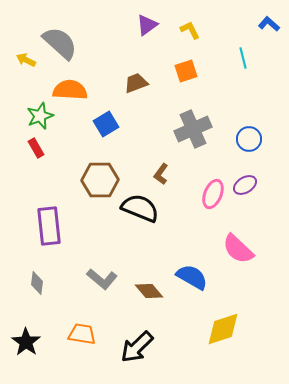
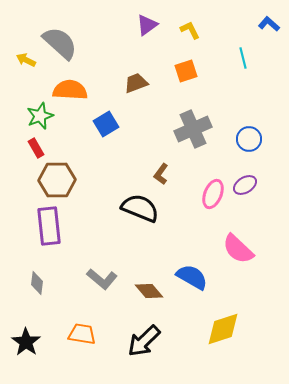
brown hexagon: moved 43 px left
black arrow: moved 7 px right, 6 px up
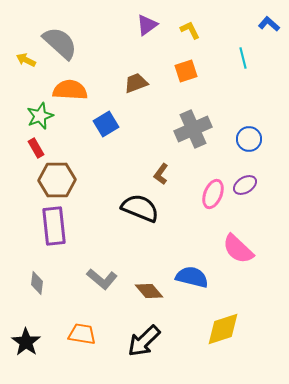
purple rectangle: moved 5 px right
blue semicircle: rotated 16 degrees counterclockwise
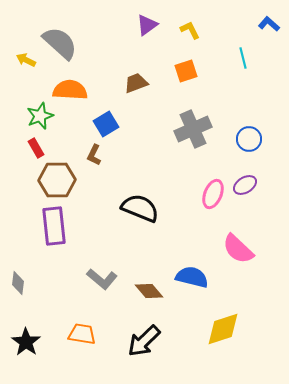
brown L-shape: moved 67 px left, 19 px up; rotated 10 degrees counterclockwise
gray diamond: moved 19 px left
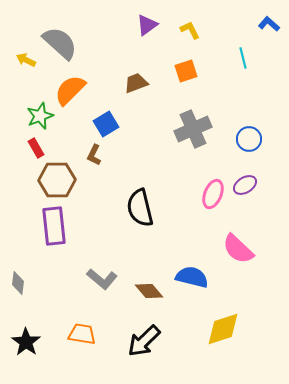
orange semicircle: rotated 48 degrees counterclockwise
black semicircle: rotated 126 degrees counterclockwise
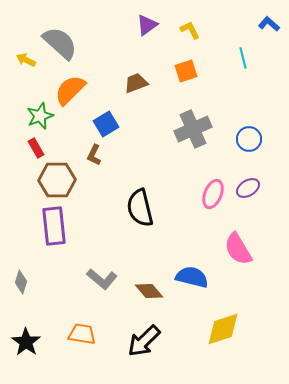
purple ellipse: moved 3 px right, 3 px down
pink semicircle: rotated 16 degrees clockwise
gray diamond: moved 3 px right, 1 px up; rotated 10 degrees clockwise
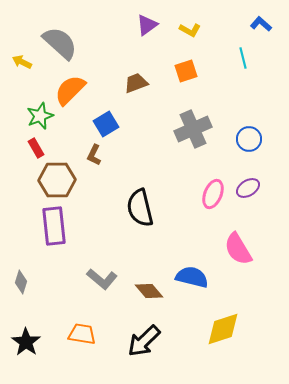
blue L-shape: moved 8 px left
yellow L-shape: rotated 145 degrees clockwise
yellow arrow: moved 4 px left, 2 px down
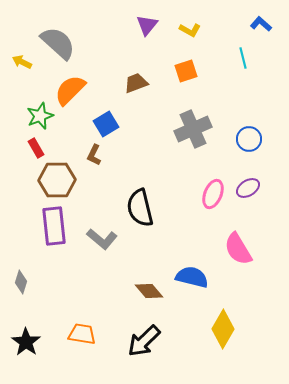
purple triangle: rotated 15 degrees counterclockwise
gray semicircle: moved 2 px left
gray L-shape: moved 40 px up
yellow diamond: rotated 42 degrees counterclockwise
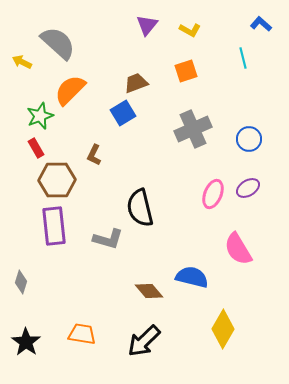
blue square: moved 17 px right, 11 px up
gray L-shape: moved 6 px right; rotated 24 degrees counterclockwise
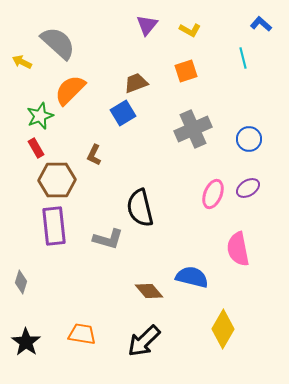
pink semicircle: rotated 20 degrees clockwise
